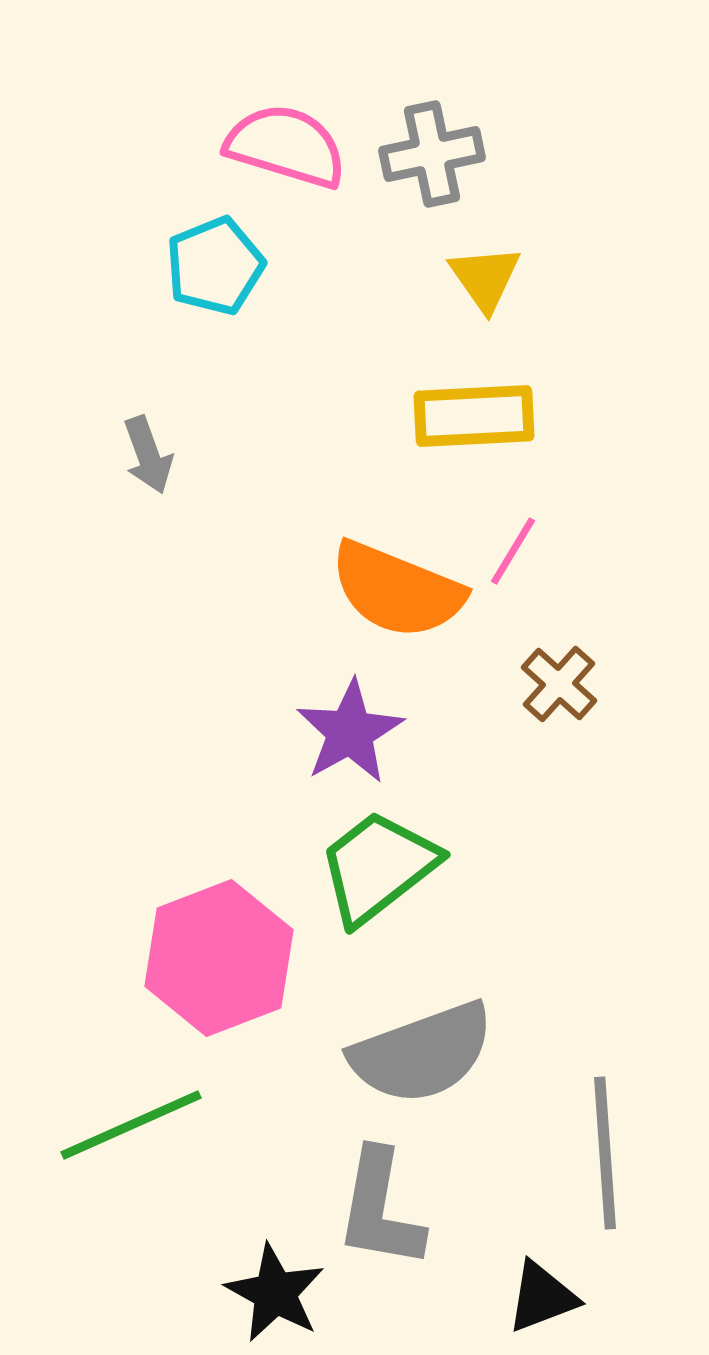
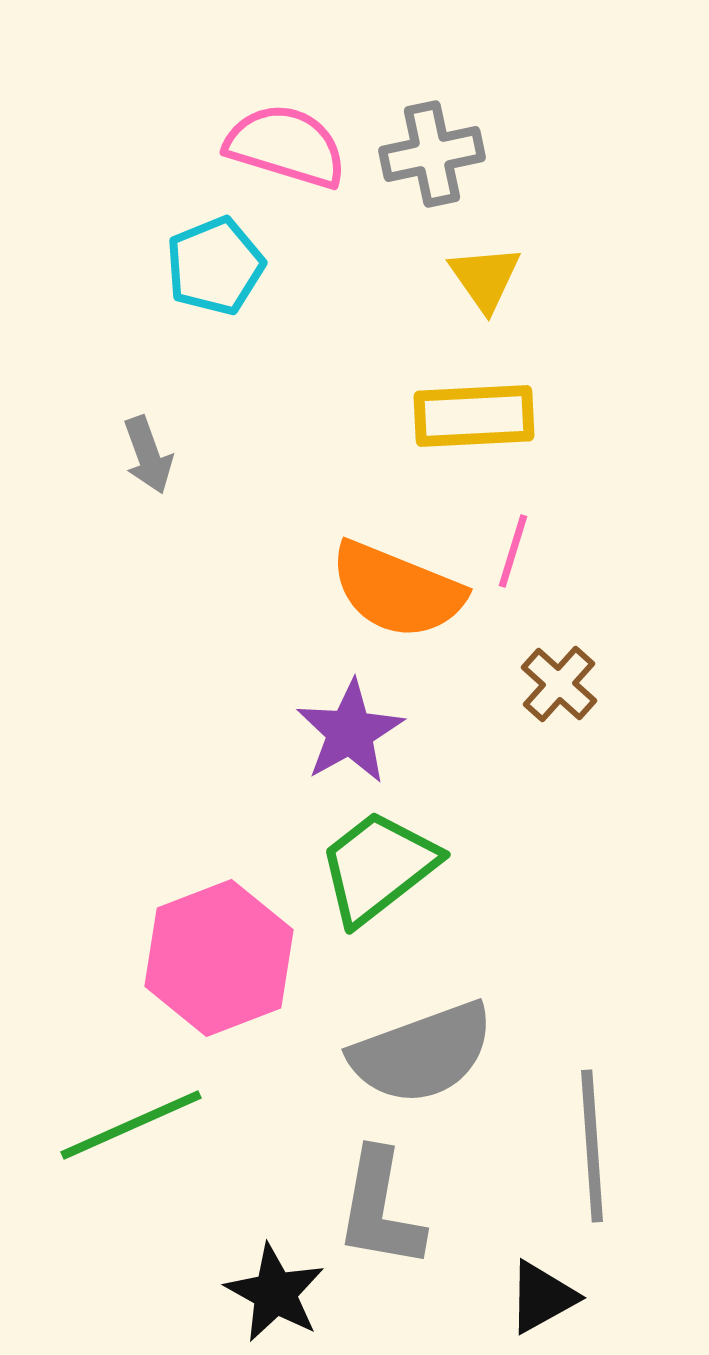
pink line: rotated 14 degrees counterclockwise
gray line: moved 13 px left, 7 px up
black triangle: rotated 8 degrees counterclockwise
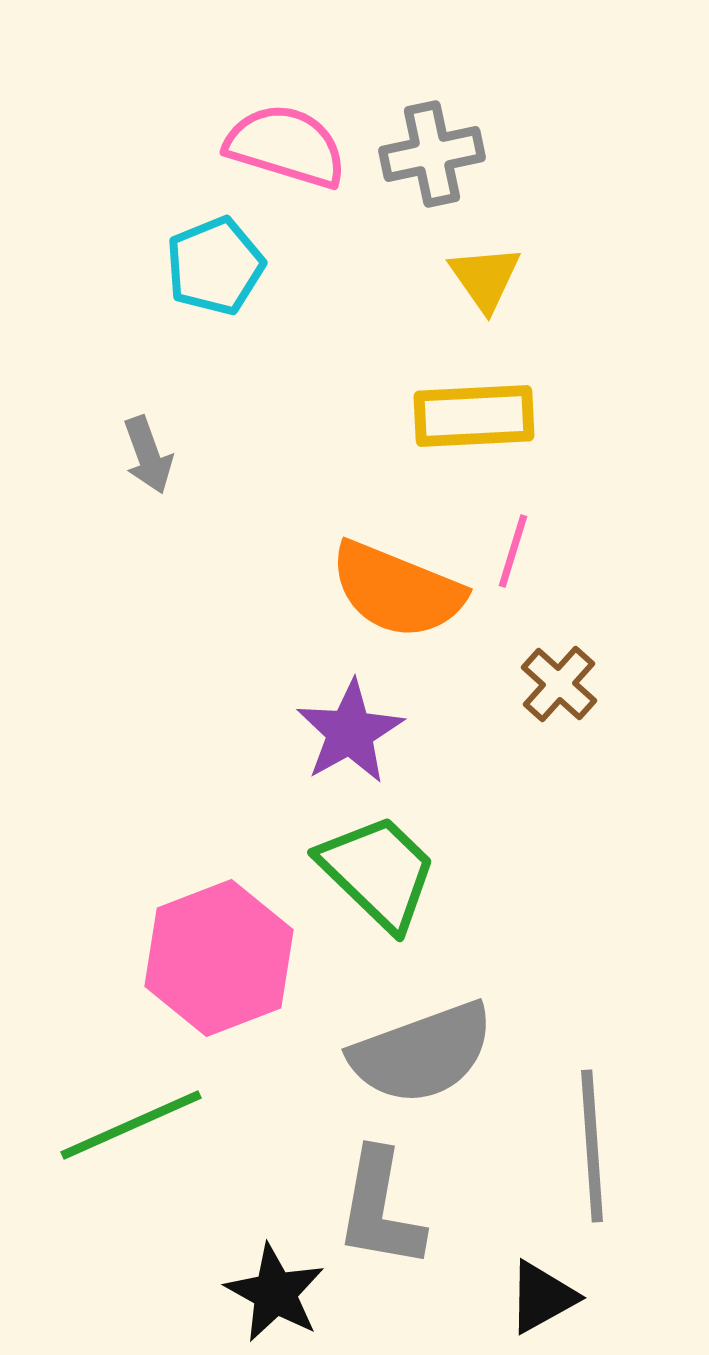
green trapezoid: moved 5 px down; rotated 82 degrees clockwise
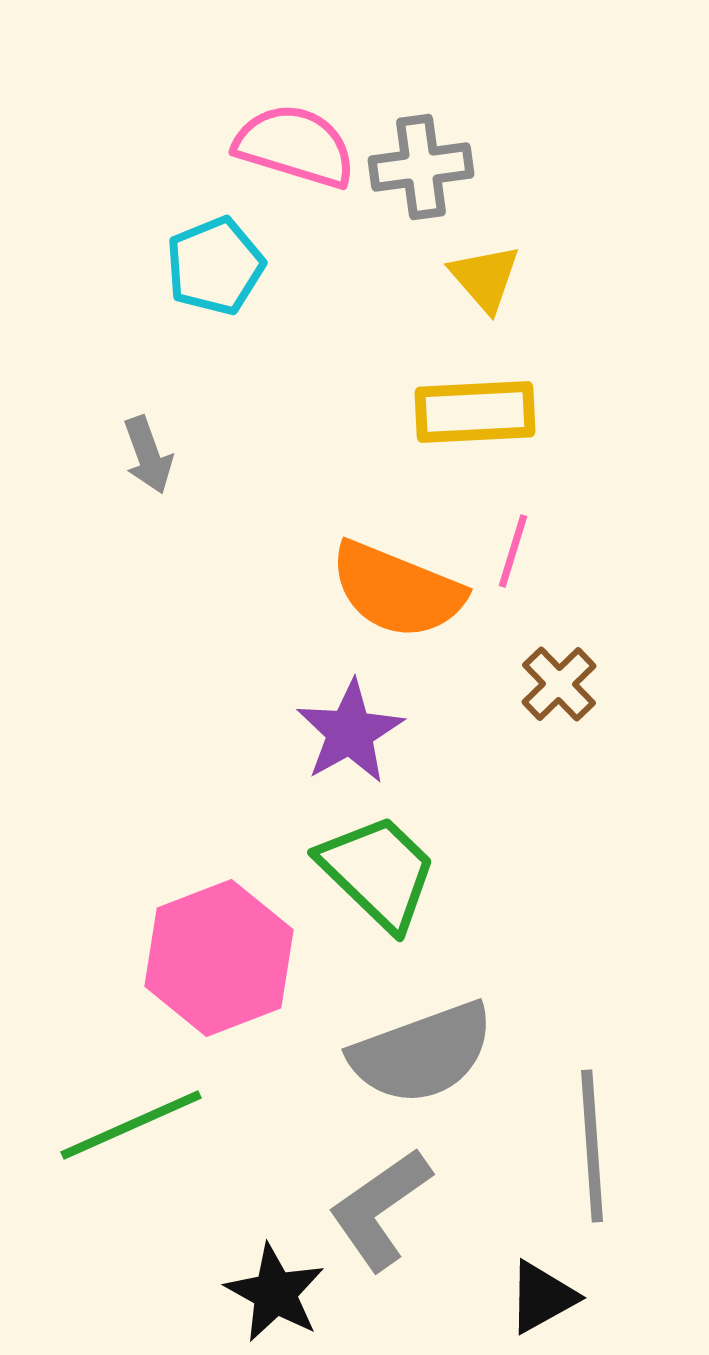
pink semicircle: moved 9 px right
gray cross: moved 11 px left, 13 px down; rotated 4 degrees clockwise
yellow triangle: rotated 6 degrees counterclockwise
yellow rectangle: moved 1 px right, 4 px up
brown cross: rotated 4 degrees clockwise
gray L-shape: rotated 45 degrees clockwise
